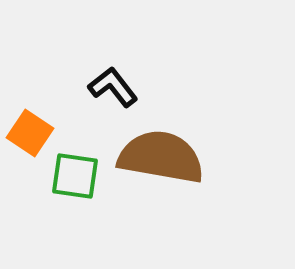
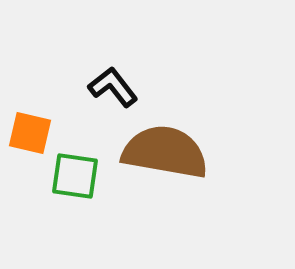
orange square: rotated 21 degrees counterclockwise
brown semicircle: moved 4 px right, 5 px up
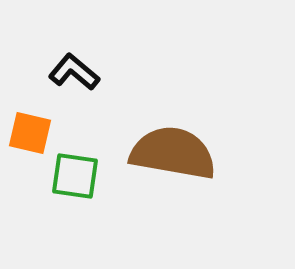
black L-shape: moved 39 px left, 15 px up; rotated 12 degrees counterclockwise
brown semicircle: moved 8 px right, 1 px down
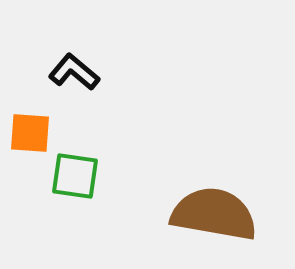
orange square: rotated 9 degrees counterclockwise
brown semicircle: moved 41 px right, 61 px down
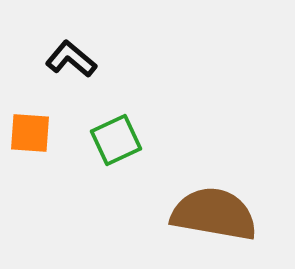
black L-shape: moved 3 px left, 13 px up
green square: moved 41 px right, 36 px up; rotated 33 degrees counterclockwise
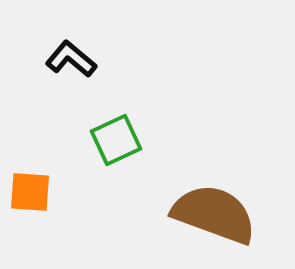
orange square: moved 59 px down
brown semicircle: rotated 10 degrees clockwise
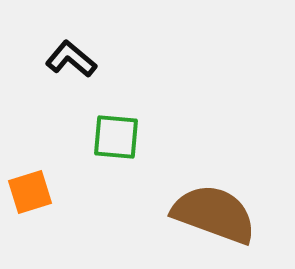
green square: moved 3 px up; rotated 30 degrees clockwise
orange square: rotated 21 degrees counterclockwise
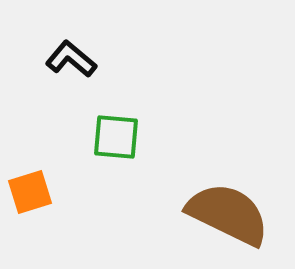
brown semicircle: moved 14 px right; rotated 6 degrees clockwise
